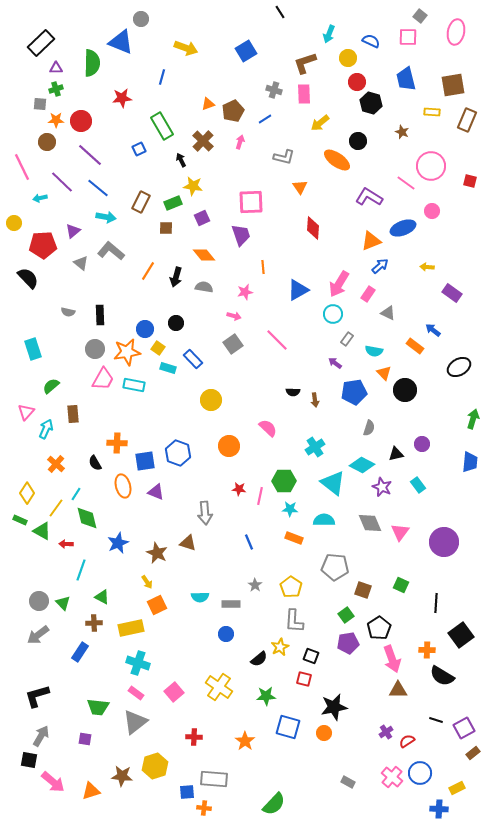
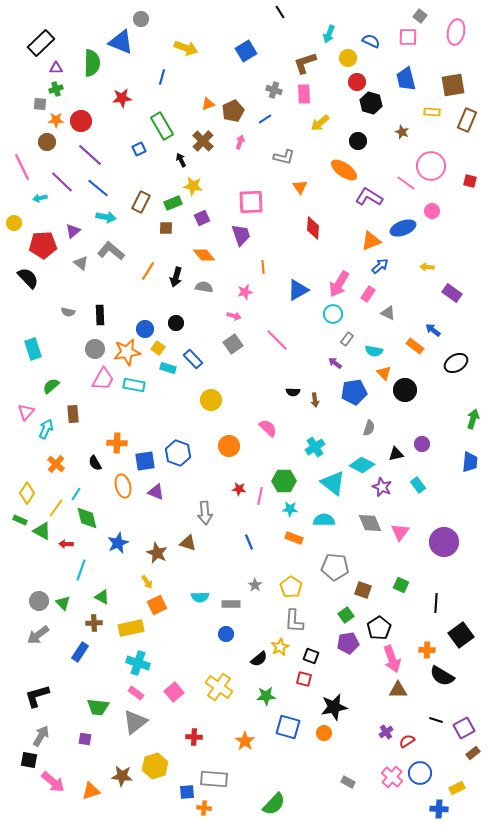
orange ellipse at (337, 160): moved 7 px right, 10 px down
black ellipse at (459, 367): moved 3 px left, 4 px up
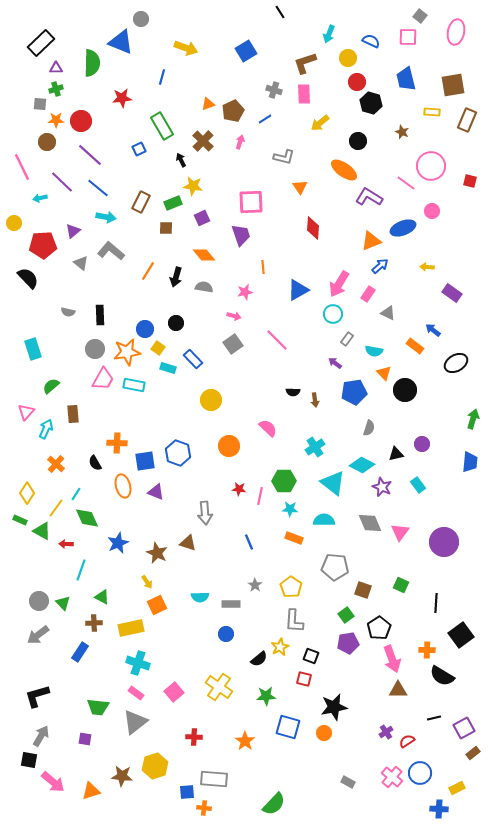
green diamond at (87, 518): rotated 10 degrees counterclockwise
black line at (436, 720): moved 2 px left, 2 px up; rotated 32 degrees counterclockwise
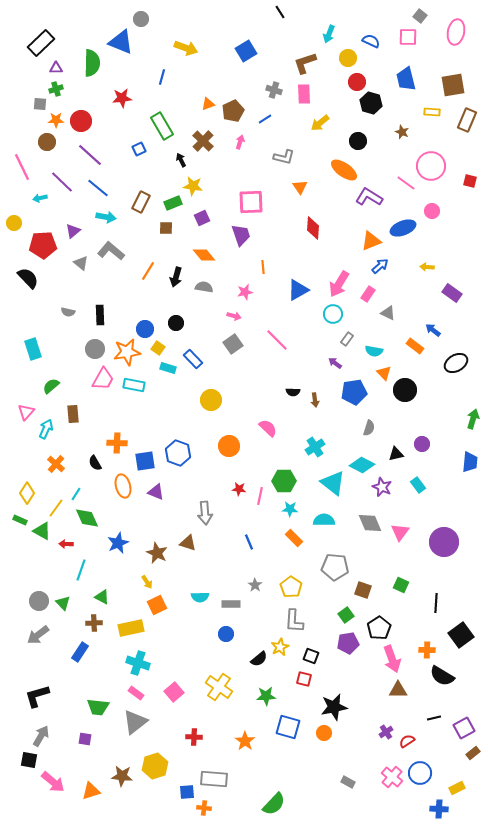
orange rectangle at (294, 538): rotated 24 degrees clockwise
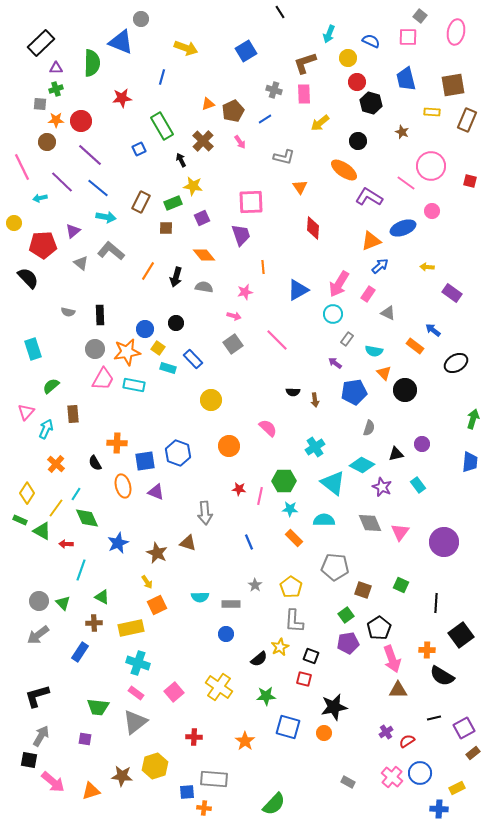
pink arrow at (240, 142): rotated 128 degrees clockwise
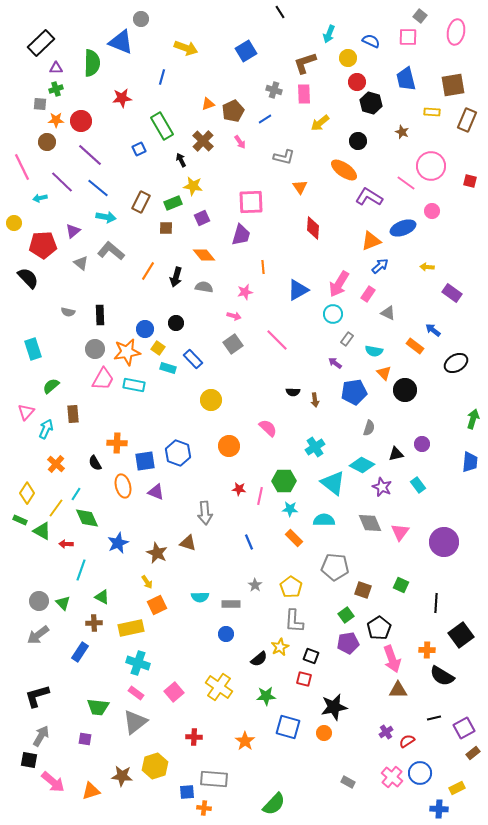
purple trapezoid at (241, 235): rotated 35 degrees clockwise
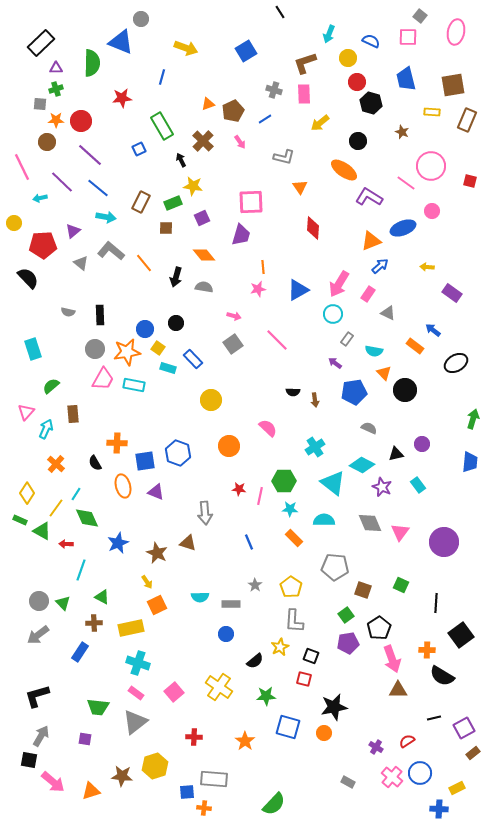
orange line at (148, 271): moved 4 px left, 8 px up; rotated 72 degrees counterclockwise
pink star at (245, 292): moved 13 px right, 3 px up
gray semicircle at (369, 428): rotated 84 degrees counterclockwise
black semicircle at (259, 659): moved 4 px left, 2 px down
purple cross at (386, 732): moved 10 px left, 15 px down; rotated 24 degrees counterclockwise
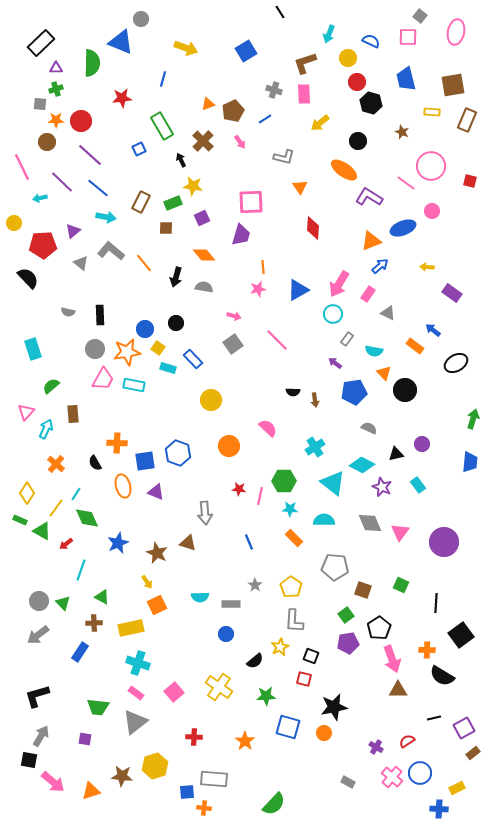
blue line at (162, 77): moved 1 px right, 2 px down
red arrow at (66, 544): rotated 40 degrees counterclockwise
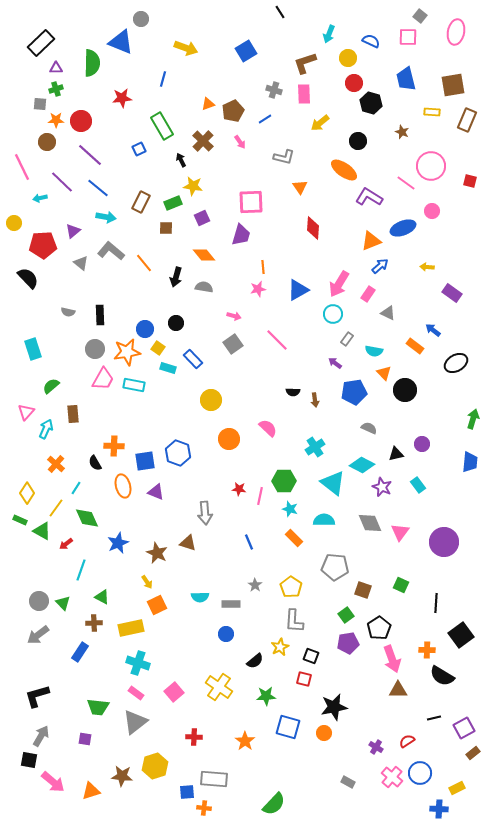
red circle at (357, 82): moved 3 px left, 1 px down
orange cross at (117, 443): moved 3 px left, 3 px down
orange circle at (229, 446): moved 7 px up
cyan line at (76, 494): moved 6 px up
cyan star at (290, 509): rotated 14 degrees clockwise
